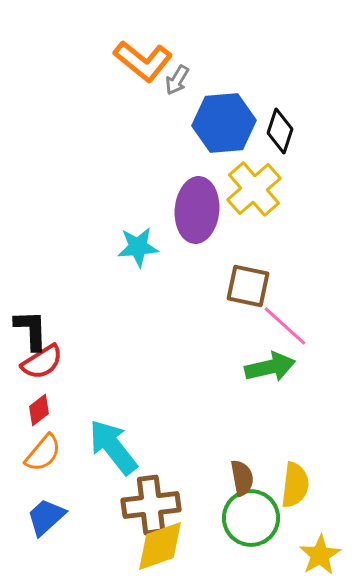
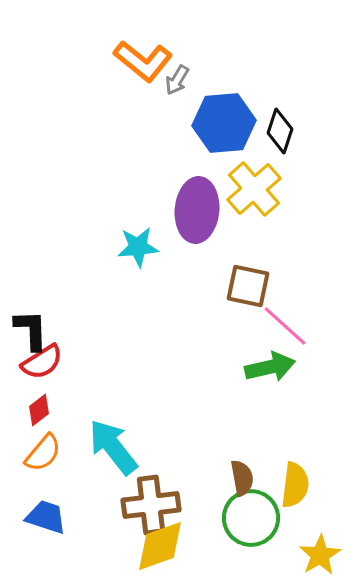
blue trapezoid: rotated 60 degrees clockwise
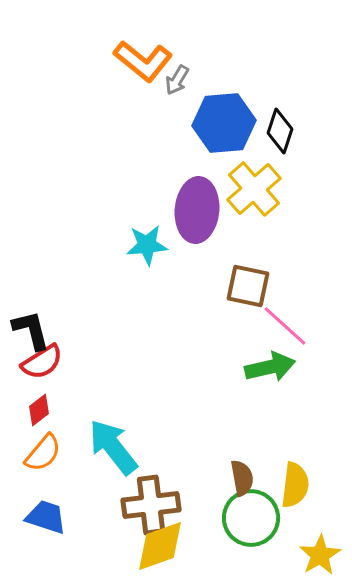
cyan star: moved 9 px right, 2 px up
black L-shape: rotated 12 degrees counterclockwise
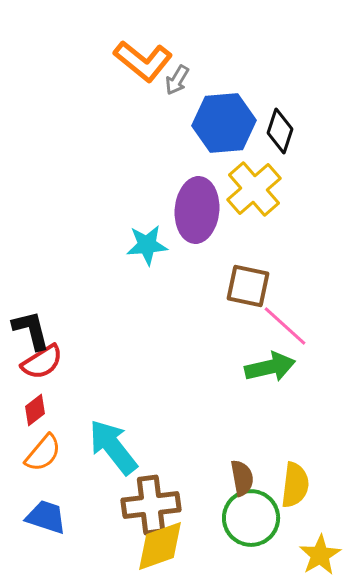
red diamond: moved 4 px left
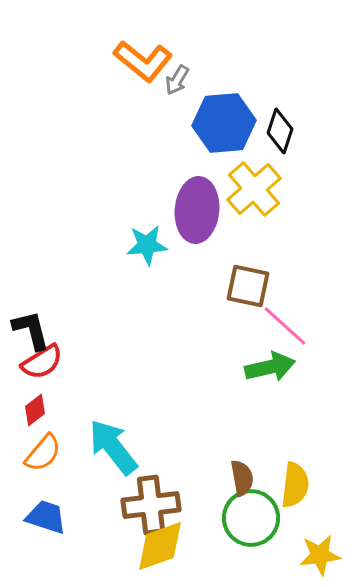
yellow star: rotated 24 degrees clockwise
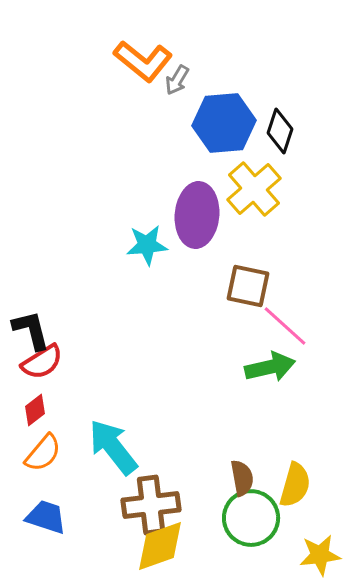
purple ellipse: moved 5 px down
yellow semicircle: rotated 9 degrees clockwise
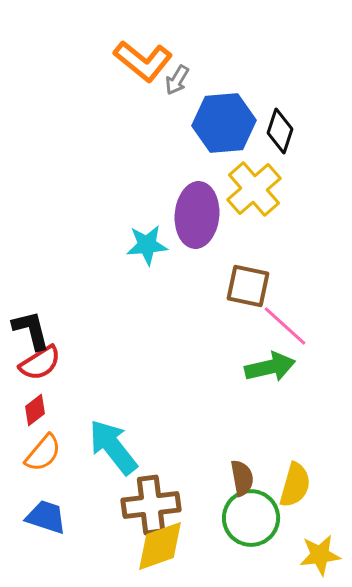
red semicircle: moved 2 px left, 1 px down
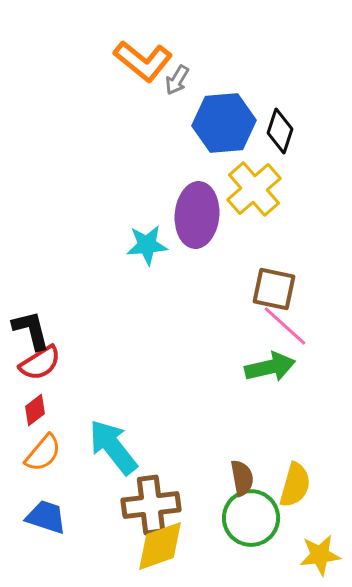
brown square: moved 26 px right, 3 px down
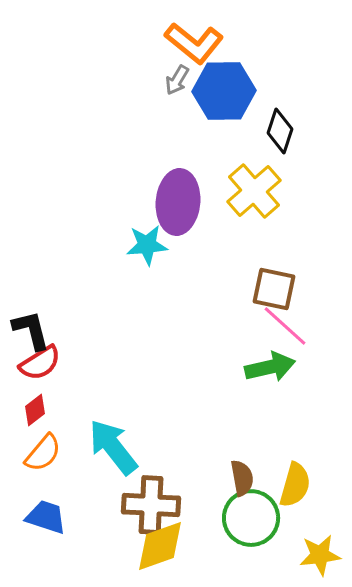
orange L-shape: moved 51 px right, 18 px up
blue hexagon: moved 32 px up; rotated 4 degrees clockwise
yellow cross: moved 2 px down
purple ellipse: moved 19 px left, 13 px up
brown cross: rotated 10 degrees clockwise
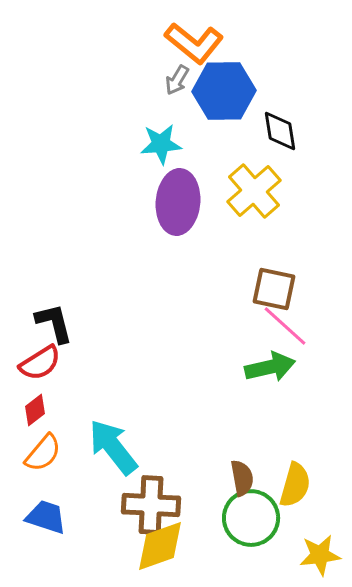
black diamond: rotated 27 degrees counterclockwise
cyan star: moved 14 px right, 101 px up
black L-shape: moved 23 px right, 7 px up
